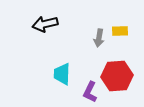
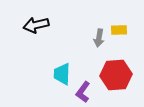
black arrow: moved 9 px left, 1 px down
yellow rectangle: moved 1 px left, 1 px up
red hexagon: moved 1 px left, 1 px up
purple L-shape: moved 7 px left; rotated 10 degrees clockwise
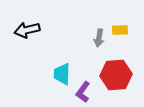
black arrow: moved 9 px left, 5 px down
yellow rectangle: moved 1 px right
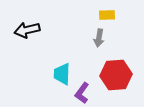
yellow rectangle: moved 13 px left, 15 px up
purple L-shape: moved 1 px left, 1 px down
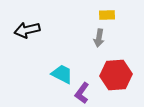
cyan trapezoid: rotated 115 degrees clockwise
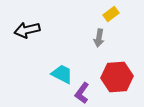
yellow rectangle: moved 4 px right, 1 px up; rotated 35 degrees counterclockwise
red hexagon: moved 1 px right, 2 px down
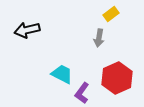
red hexagon: moved 1 px down; rotated 20 degrees counterclockwise
